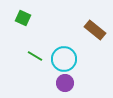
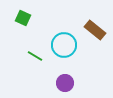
cyan circle: moved 14 px up
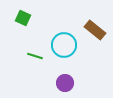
green line: rotated 14 degrees counterclockwise
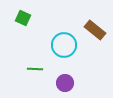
green line: moved 13 px down; rotated 14 degrees counterclockwise
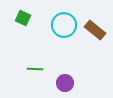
cyan circle: moved 20 px up
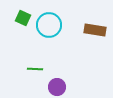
cyan circle: moved 15 px left
brown rectangle: rotated 30 degrees counterclockwise
purple circle: moved 8 px left, 4 px down
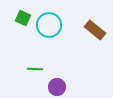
brown rectangle: rotated 30 degrees clockwise
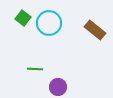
green square: rotated 14 degrees clockwise
cyan circle: moved 2 px up
purple circle: moved 1 px right
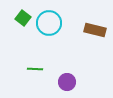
brown rectangle: rotated 25 degrees counterclockwise
purple circle: moved 9 px right, 5 px up
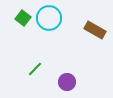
cyan circle: moved 5 px up
brown rectangle: rotated 15 degrees clockwise
green line: rotated 49 degrees counterclockwise
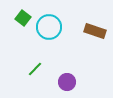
cyan circle: moved 9 px down
brown rectangle: moved 1 px down; rotated 10 degrees counterclockwise
